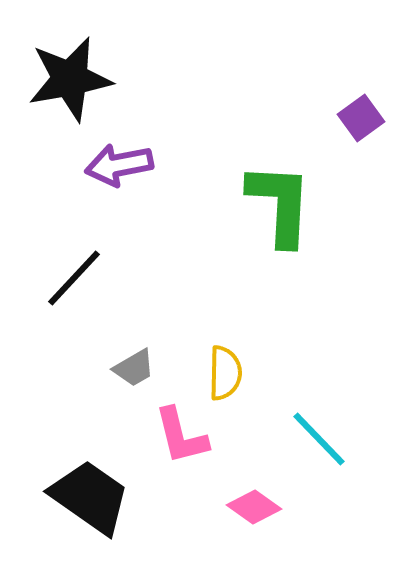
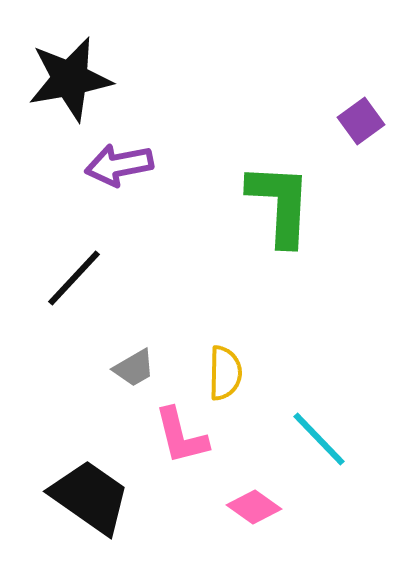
purple square: moved 3 px down
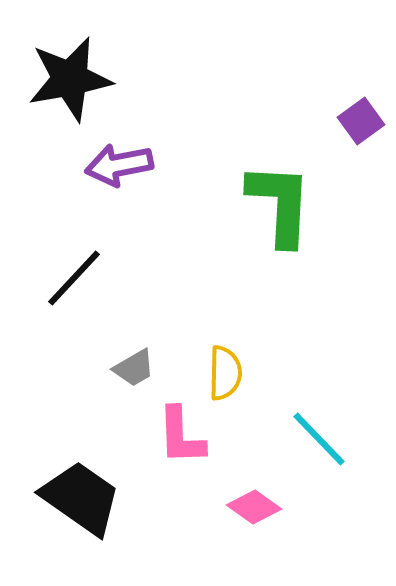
pink L-shape: rotated 12 degrees clockwise
black trapezoid: moved 9 px left, 1 px down
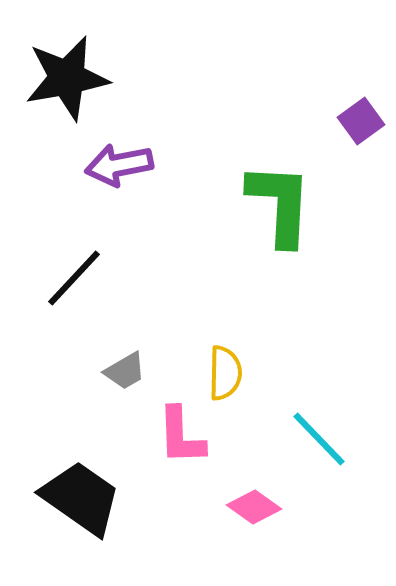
black star: moved 3 px left, 1 px up
gray trapezoid: moved 9 px left, 3 px down
